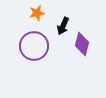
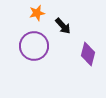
black arrow: rotated 66 degrees counterclockwise
purple diamond: moved 6 px right, 10 px down
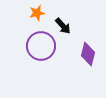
purple circle: moved 7 px right
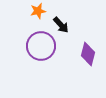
orange star: moved 1 px right, 2 px up
black arrow: moved 2 px left, 1 px up
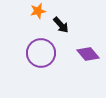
purple circle: moved 7 px down
purple diamond: rotated 55 degrees counterclockwise
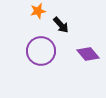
purple circle: moved 2 px up
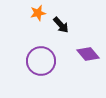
orange star: moved 2 px down
purple circle: moved 10 px down
